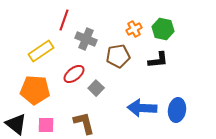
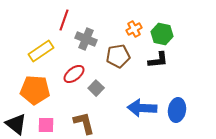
green hexagon: moved 1 px left, 5 px down
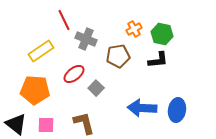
red line: rotated 45 degrees counterclockwise
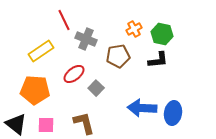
blue ellipse: moved 4 px left, 3 px down
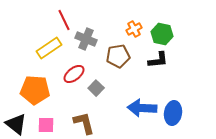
yellow rectangle: moved 8 px right, 3 px up
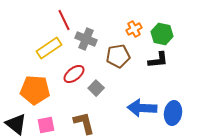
pink square: rotated 12 degrees counterclockwise
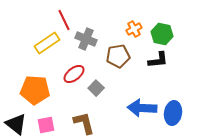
yellow rectangle: moved 2 px left, 5 px up
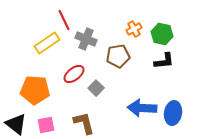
black L-shape: moved 6 px right, 1 px down
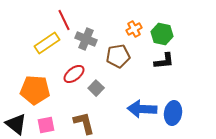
blue arrow: moved 1 px down
